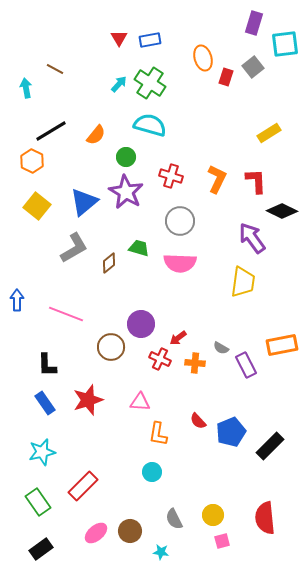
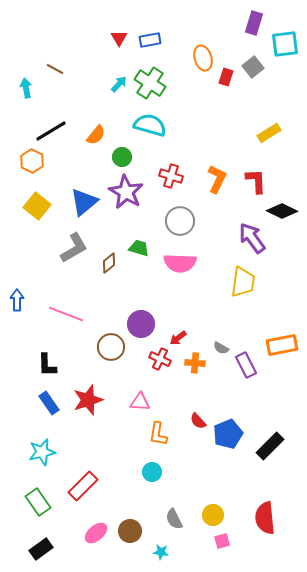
green circle at (126, 157): moved 4 px left
blue rectangle at (45, 403): moved 4 px right
blue pentagon at (231, 432): moved 3 px left, 2 px down
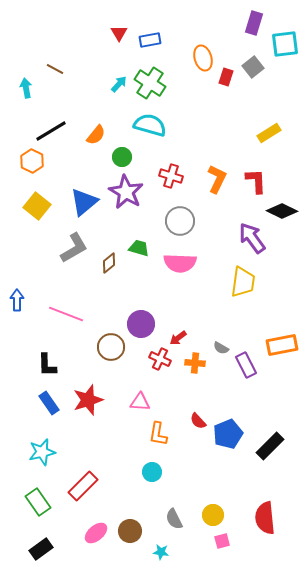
red triangle at (119, 38): moved 5 px up
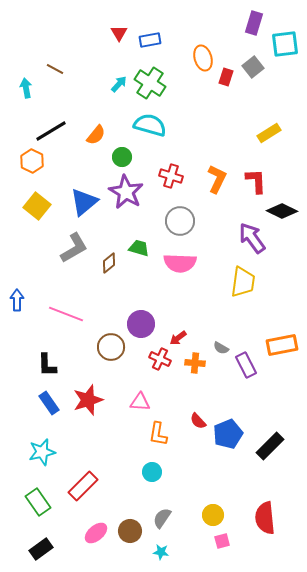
gray semicircle at (174, 519): moved 12 px left, 1 px up; rotated 60 degrees clockwise
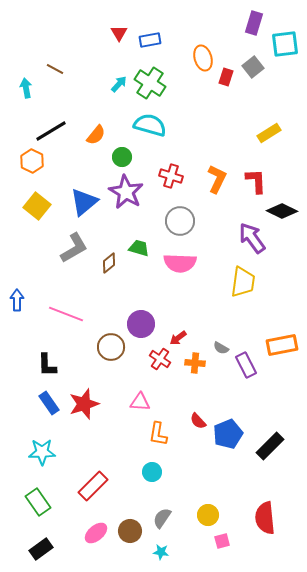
red cross at (160, 359): rotated 10 degrees clockwise
red star at (88, 400): moved 4 px left, 4 px down
cyan star at (42, 452): rotated 12 degrees clockwise
red rectangle at (83, 486): moved 10 px right
yellow circle at (213, 515): moved 5 px left
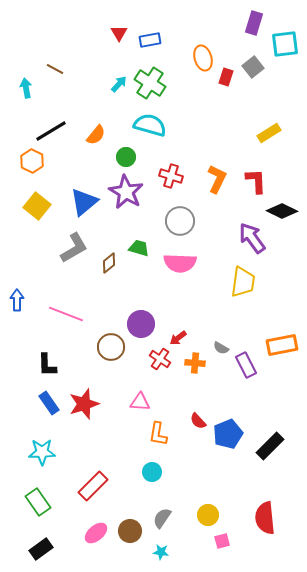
green circle at (122, 157): moved 4 px right
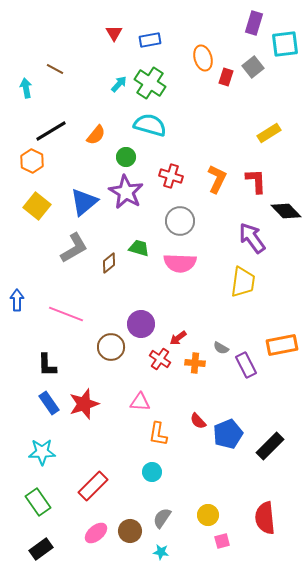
red triangle at (119, 33): moved 5 px left
black diamond at (282, 211): moved 4 px right; rotated 20 degrees clockwise
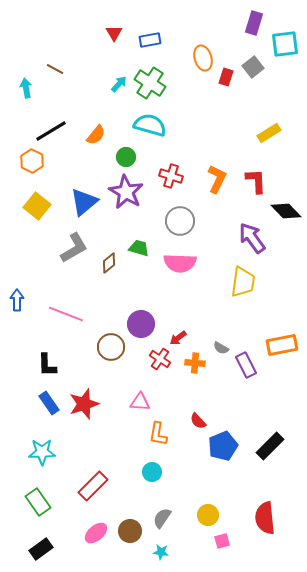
blue pentagon at (228, 434): moved 5 px left, 12 px down
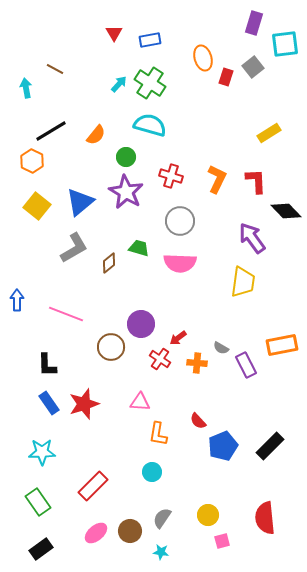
blue triangle at (84, 202): moved 4 px left
orange cross at (195, 363): moved 2 px right
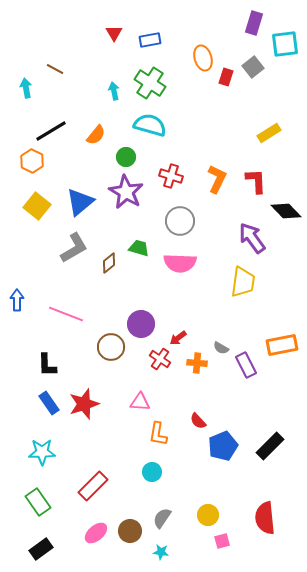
cyan arrow at (119, 84): moved 5 px left, 7 px down; rotated 54 degrees counterclockwise
